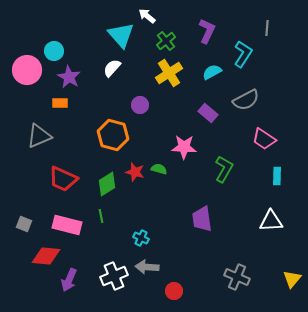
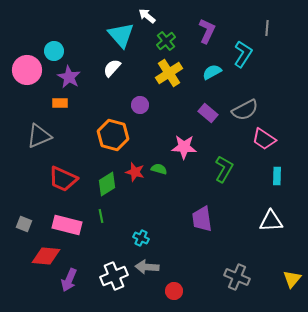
gray semicircle: moved 1 px left, 10 px down
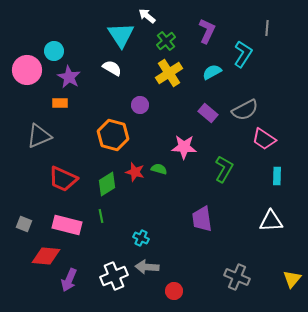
cyan triangle: rotated 8 degrees clockwise
white semicircle: rotated 78 degrees clockwise
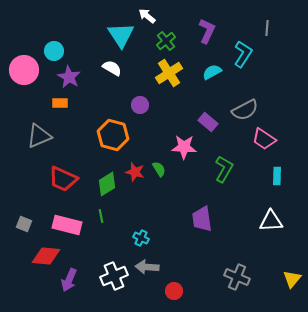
pink circle: moved 3 px left
purple rectangle: moved 9 px down
green semicircle: rotated 42 degrees clockwise
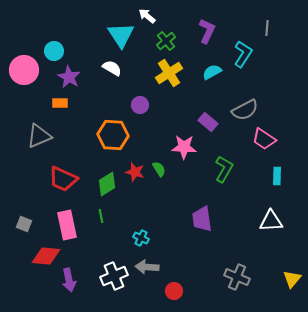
orange hexagon: rotated 12 degrees counterclockwise
pink rectangle: rotated 64 degrees clockwise
purple arrow: rotated 35 degrees counterclockwise
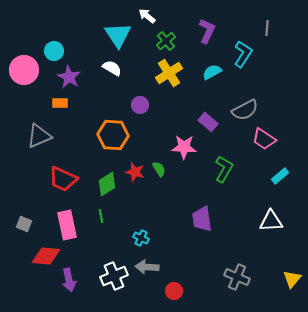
cyan triangle: moved 3 px left
cyan rectangle: moved 3 px right; rotated 48 degrees clockwise
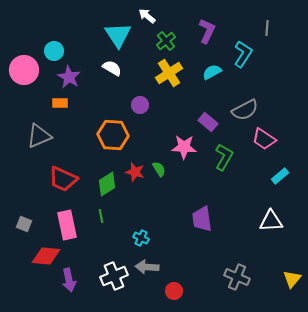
green L-shape: moved 12 px up
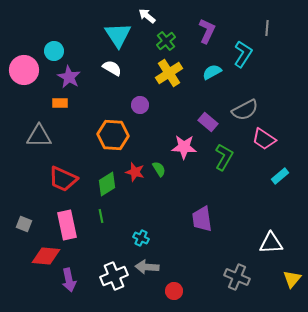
gray triangle: rotated 24 degrees clockwise
white triangle: moved 22 px down
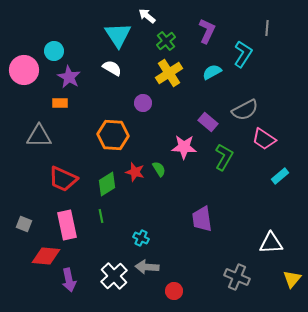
purple circle: moved 3 px right, 2 px up
white cross: rotated 20 degrees counterclockwise
